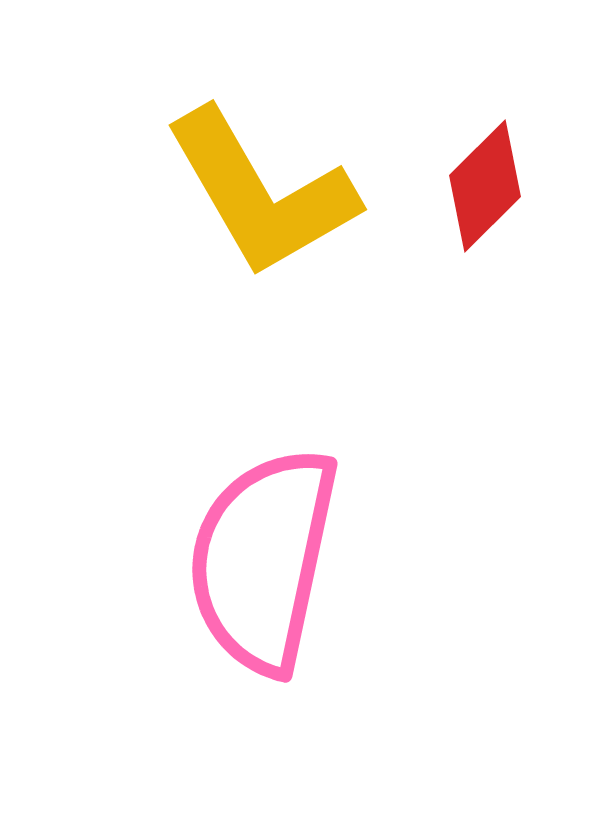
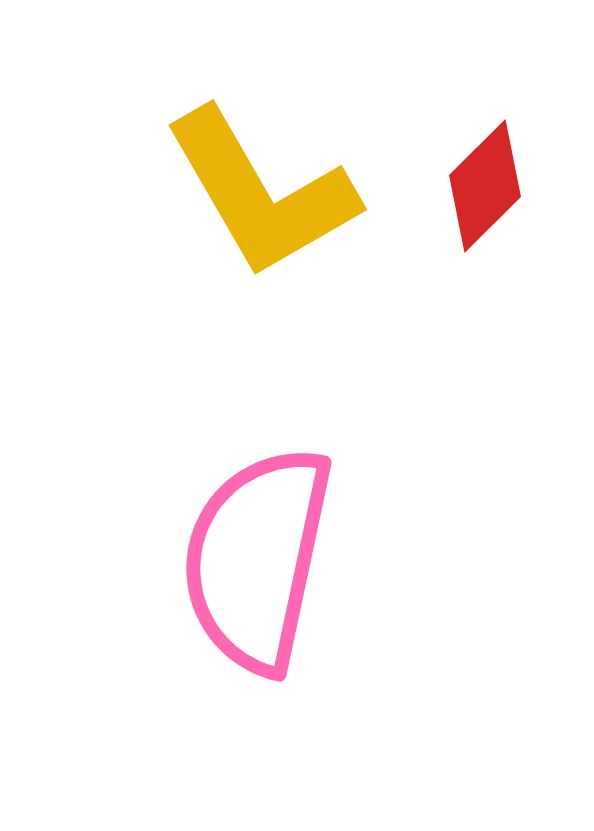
pink semicircle: moved 6 px left, 1 px up
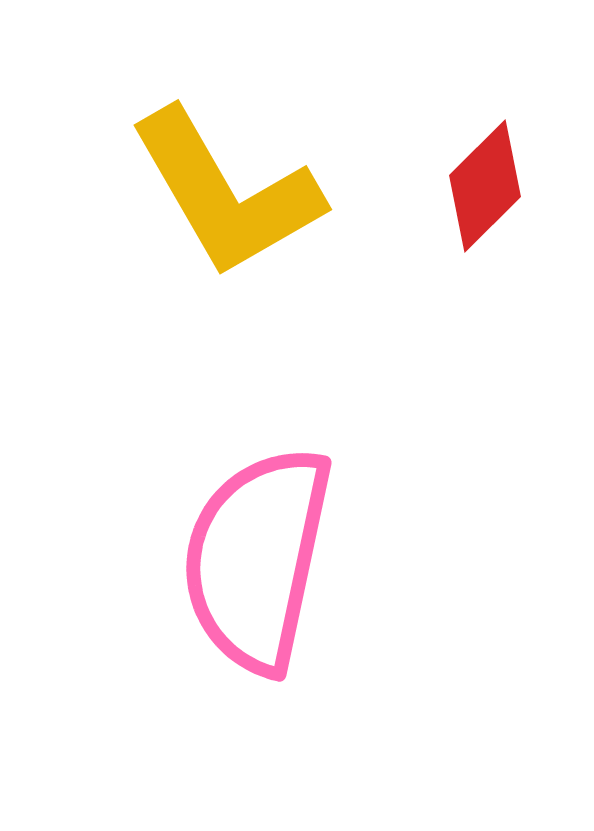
yellow L-shape: moved 35 px left
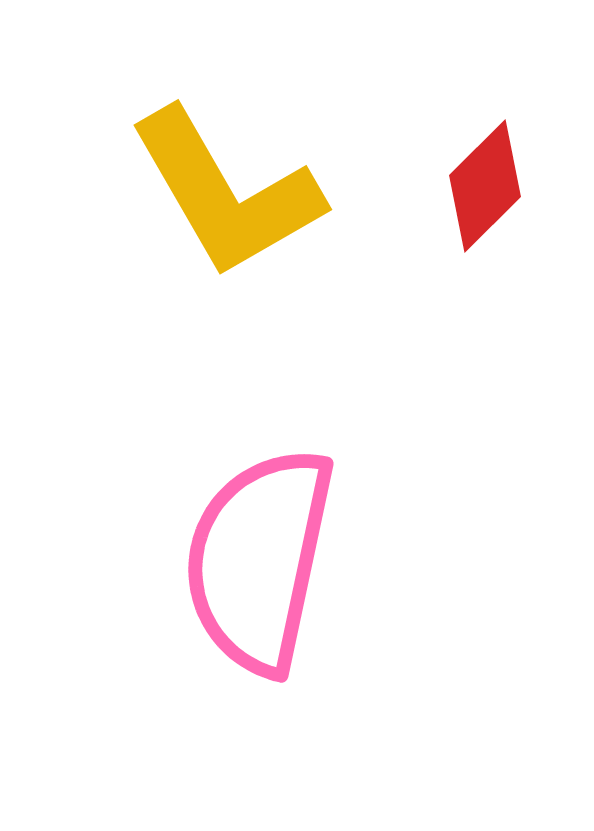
pink semicircle: moved 2 px right, 1 px down
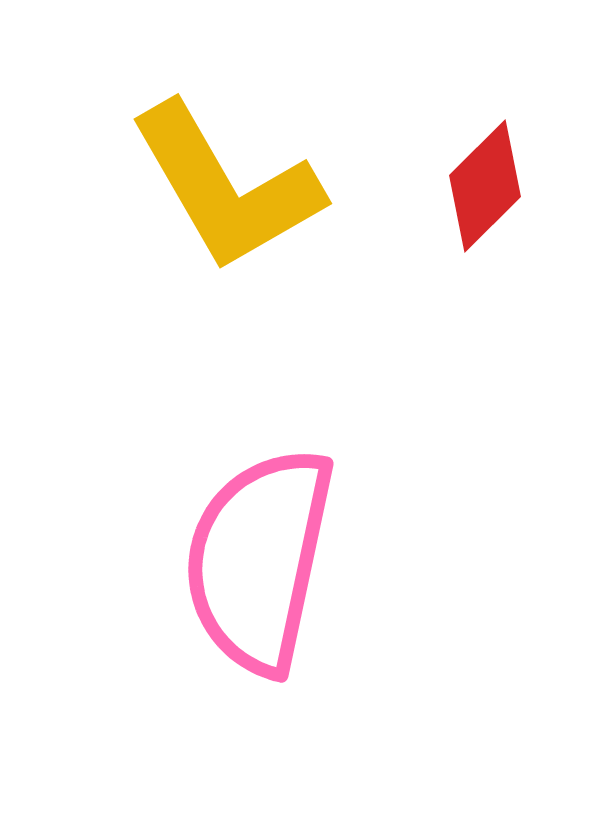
yellow L-shape: moved 6 px up
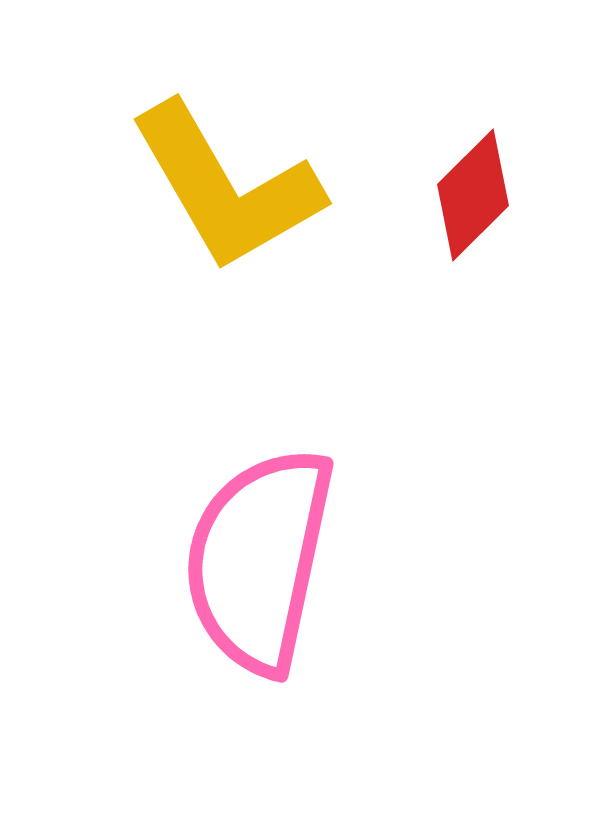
red diamond: moved 12 px left, 9 px down
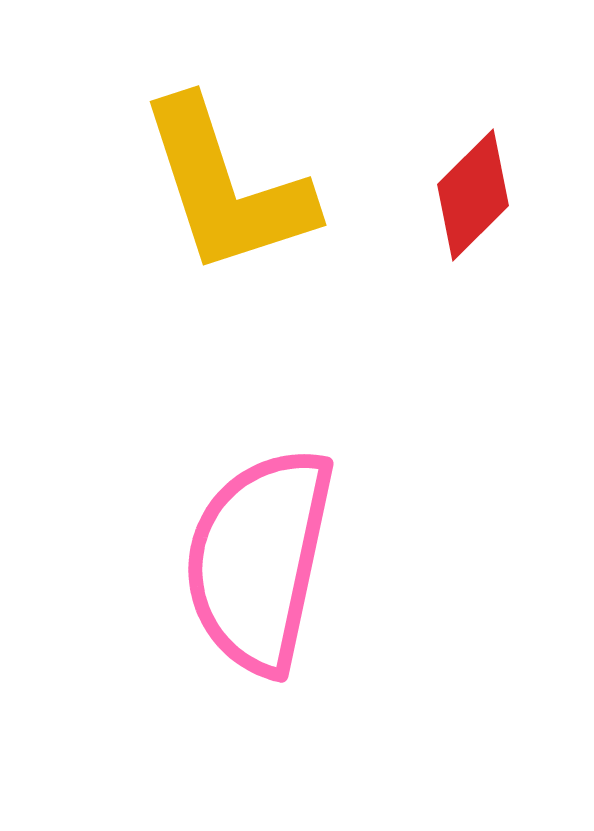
yellow L-shape: rotated 12 degrees clockwise
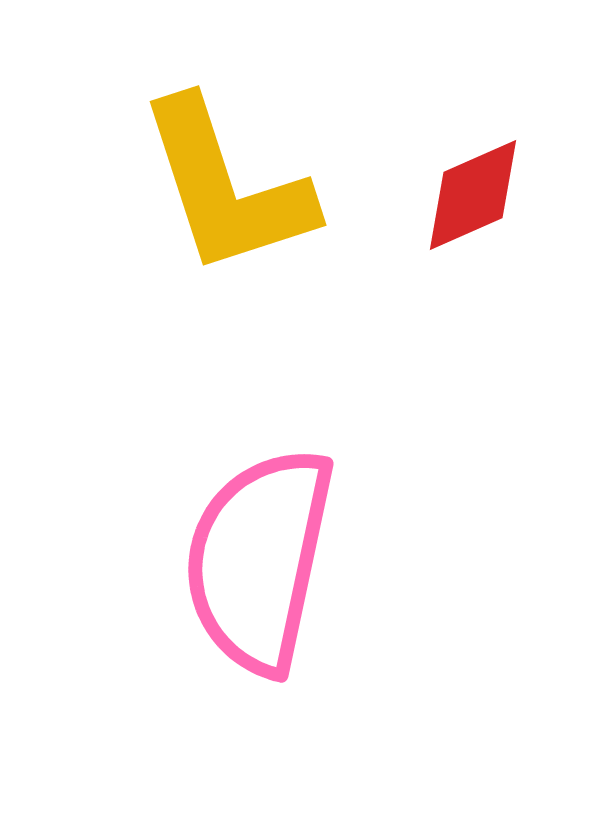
red diamond: rotated 21 degrees clockwise
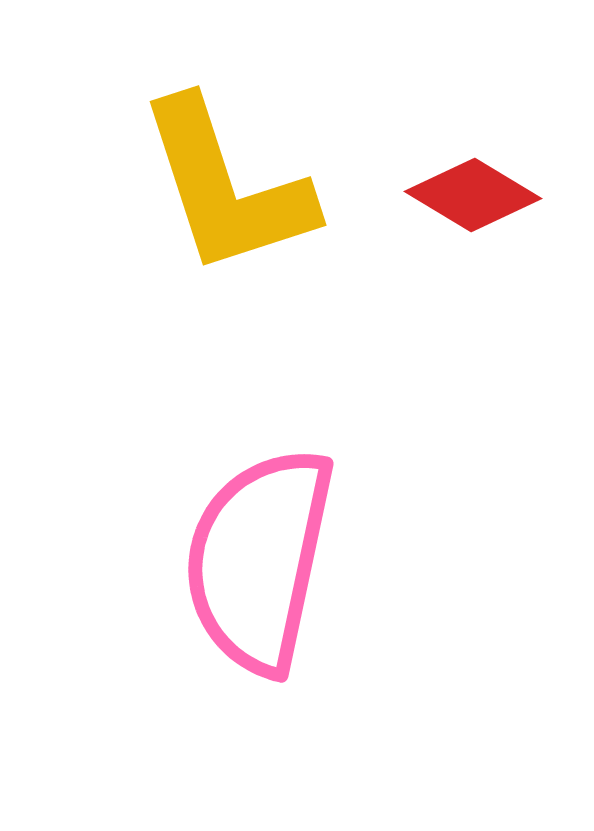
red diamond: rotated 55 degrees clockwise
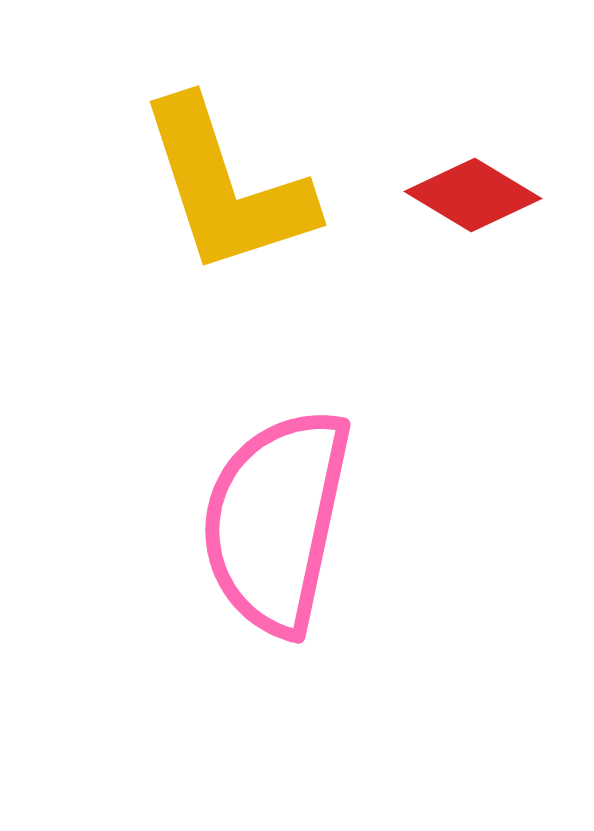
pink semicircle: moved 17 px right, 39 px up
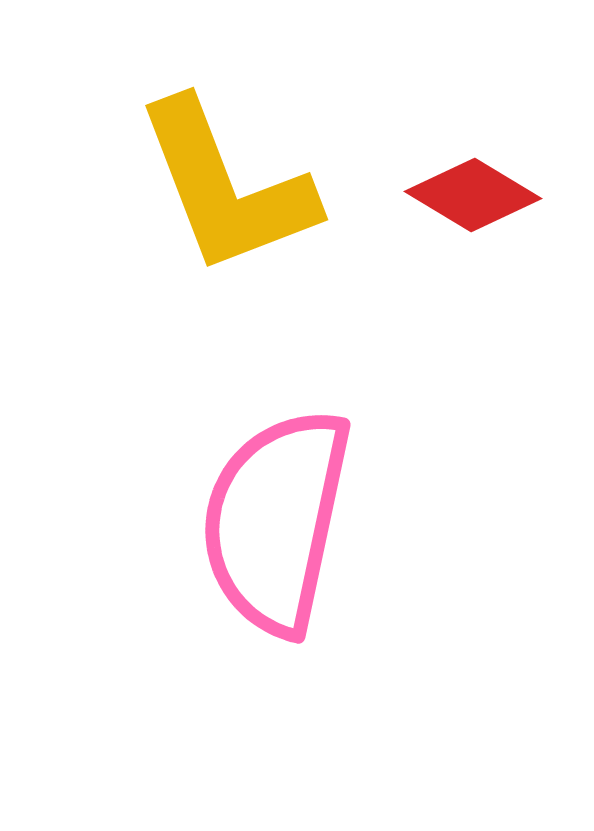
yellow L-shape: rotated 3 degrees counterclockwise
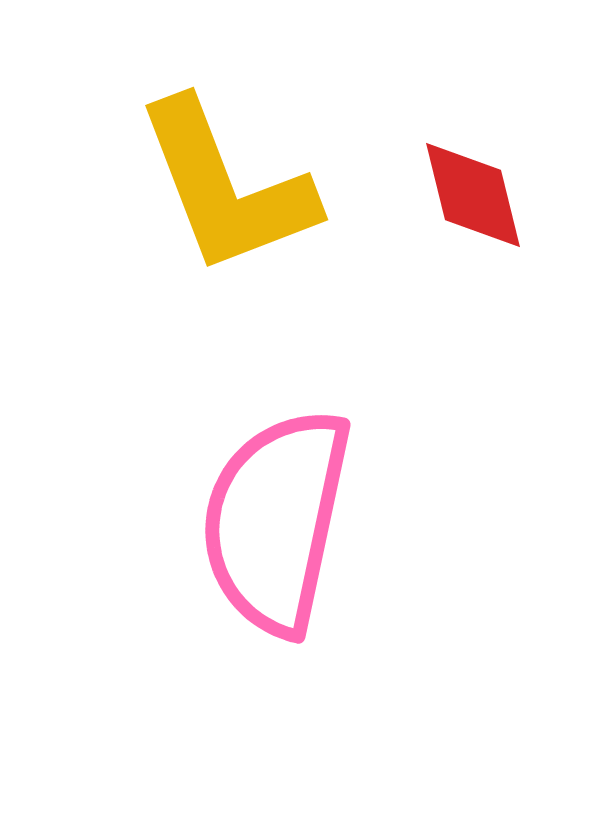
red diamond: rotated 45 degrees clockwise
